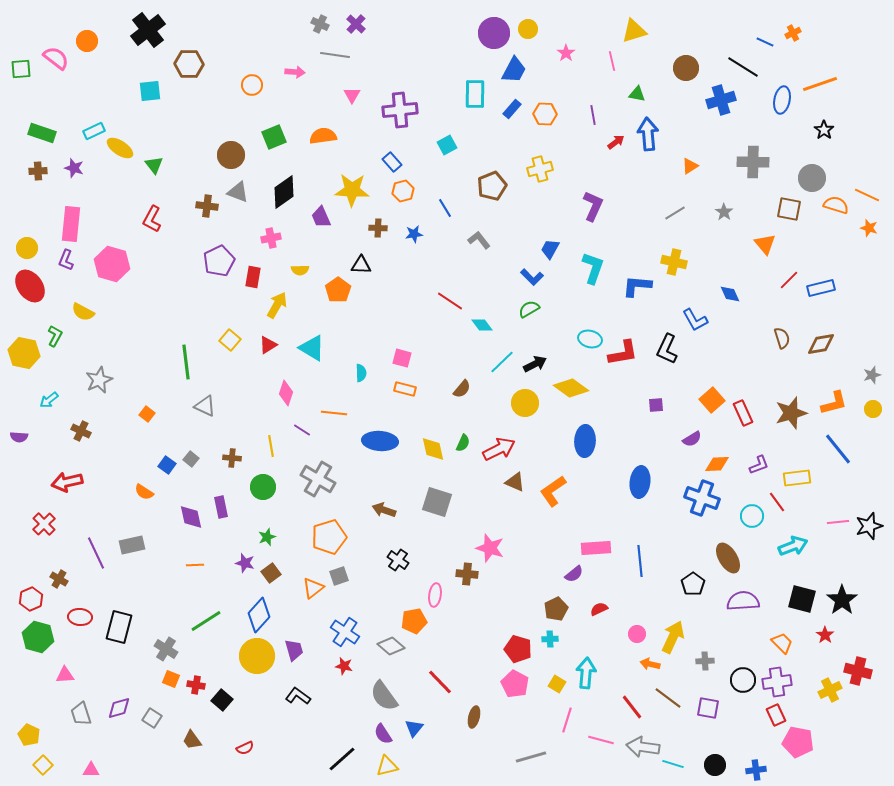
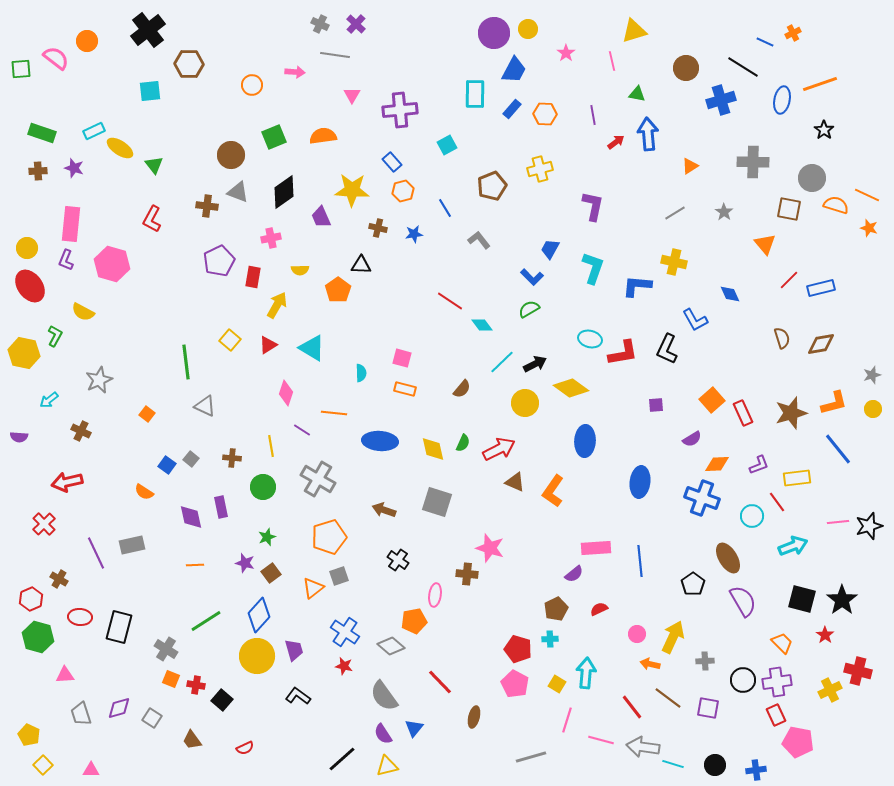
purple L-shape at (593, 206): rotated 12 degrees counterclockwise
brown cross at (378, 228): rotated 12 degrees clockwise
orange L-shape at (553, 491): rotated 20 degrees counterclockwise
purple semicircle at (743, 601): rotated 64 degrees clockwise
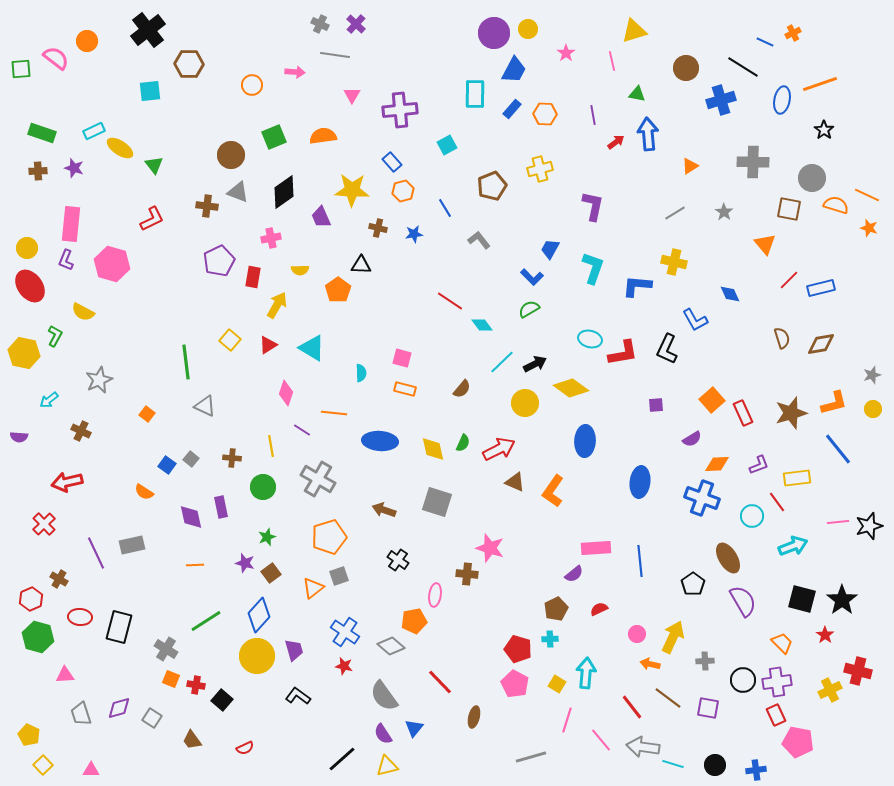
red L-shape at (152, 219): rotated 144 degrees counterclockwise
pink line at (601, 740): rotated 35 degrees clockwise
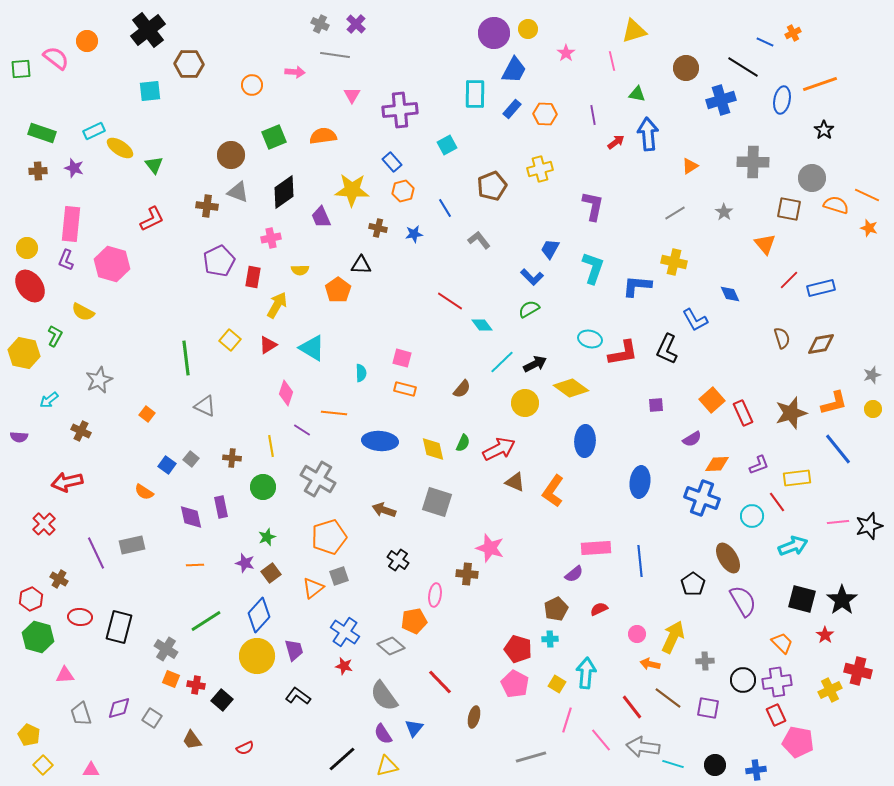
green line at (186, 362): moved 4 px up
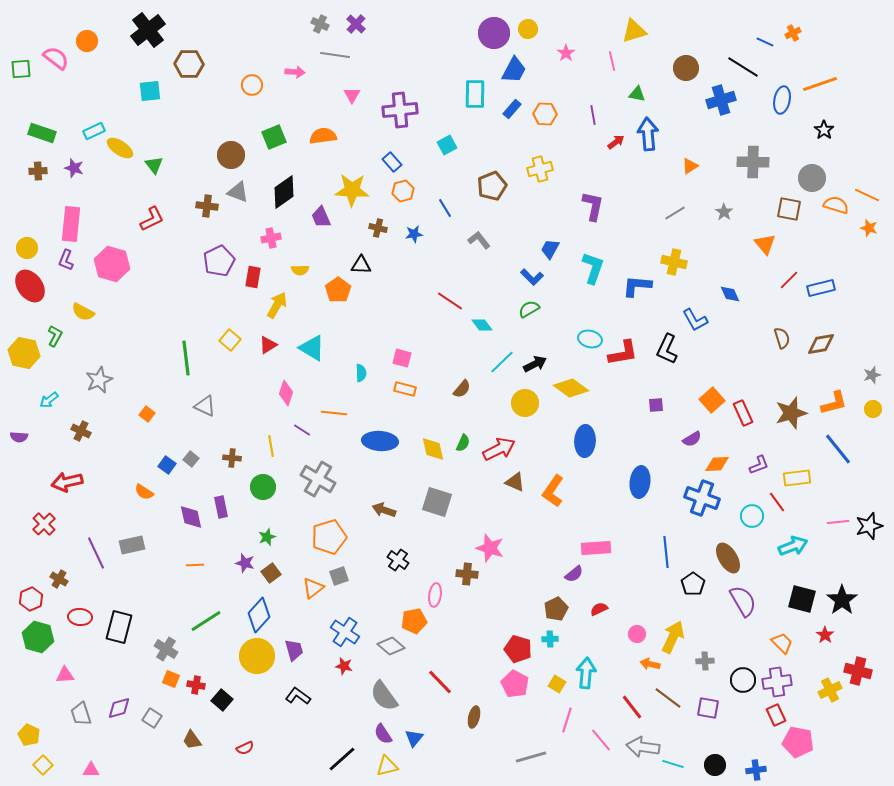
blue line at (640, 561): moved 26 px right, 9 px up
blue triangle at (414, 728): moved 10 px down
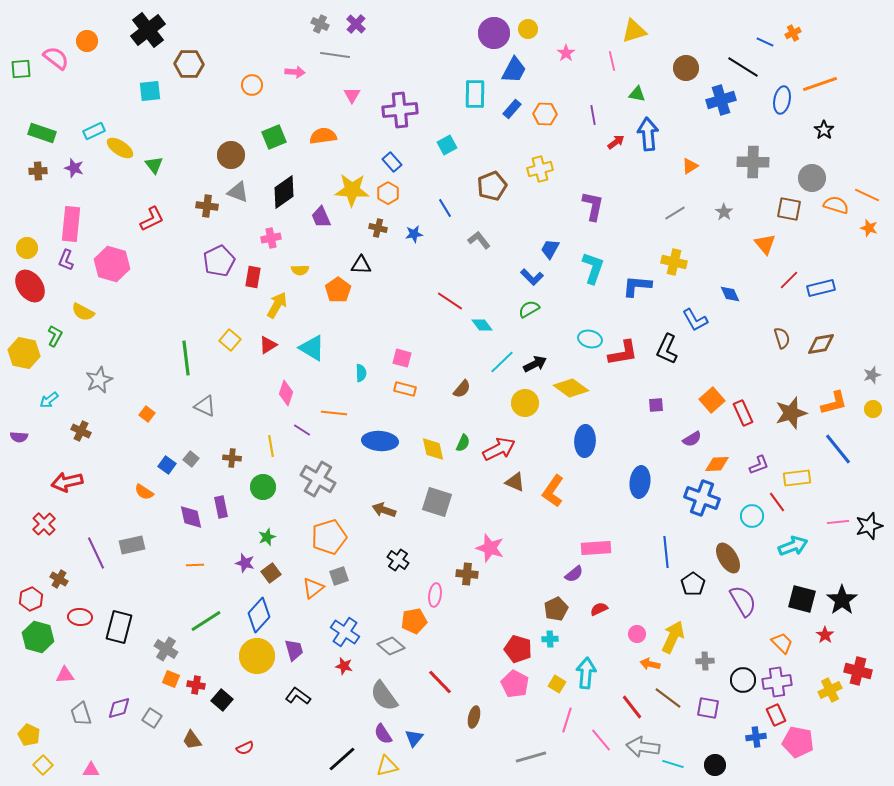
orange hexagon at (403, 191): moved 15 px left, 2 px down; rotated 15 degrees counterclockwise
blue cross at (756, 770): moved 33 px up
